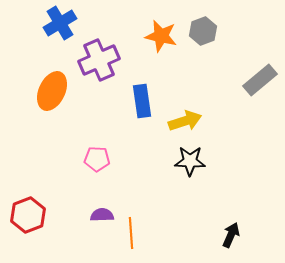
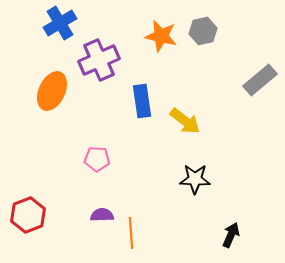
gray hexagon: rotated 8 degrees clockwise
yellow arrow: rotated 56 degrees clockwise
black star: moved 5 px right, 18 px down
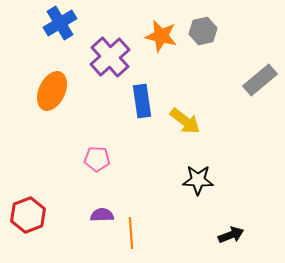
purple cross: moved 11 px right, 3 px up; rotated 18 degrees counterclockwise
black star: moved 3 px right, 1 px down
black arrow: rotated 45 degrees clockwise
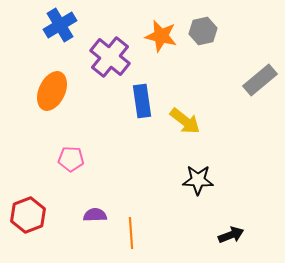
blue cross: moved 2 px down
purple cross: rotated 9 degrees counterclockwise
pink pentagon: moved 26 px left
purple semicircle: moved 7 px left
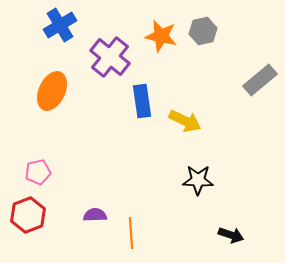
yellow arrow: rotated 12 degrees counterclockwise
pink pentagon: moved 33 px left, 13 px down; rotated 15 degrees counterclockwise
black arrow: rotated 40 degrees clockwise
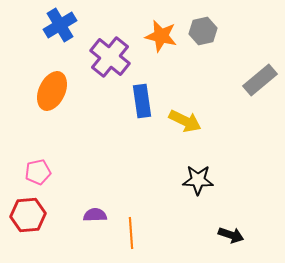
red hexagon: rotated 16 degrees clockwise
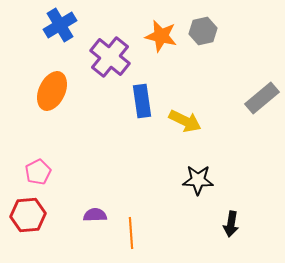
gray rectangle: moved 2 px right, 18 px down
pink pentagon: rotated 15 degrees counterclockwise
black arrow: moved 11 px up; rotated 80 degrees clockwise
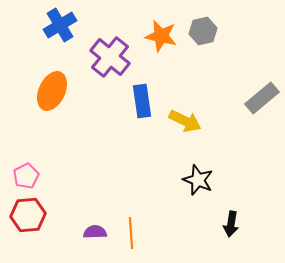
pink pentagon: moved 12 px left, 4 px down
black star: rotated 20 degrees clockwise
purple semicircle: moved 17 px down
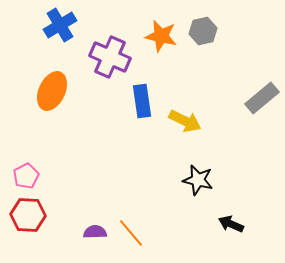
purple cross: rotated 15 degrees counterclockwise
black star: rotated 8 degrees counterclockwise
red hexagon: rotated 8 degrees clockwise
black arrow: rotated 105 degrees clockwise
orange line: rotated 36 degrees counterclockwise
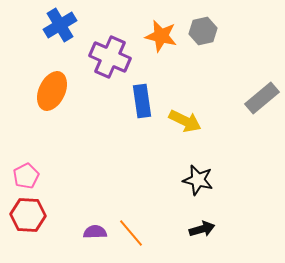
black arrow: moved 29 px left, 5 px down; rotated 140 degrees clockwise
